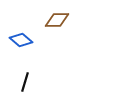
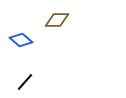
black line: rotated 24 degrees clockwise
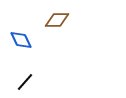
blue diamond: rotated 25 degrees clockwise
